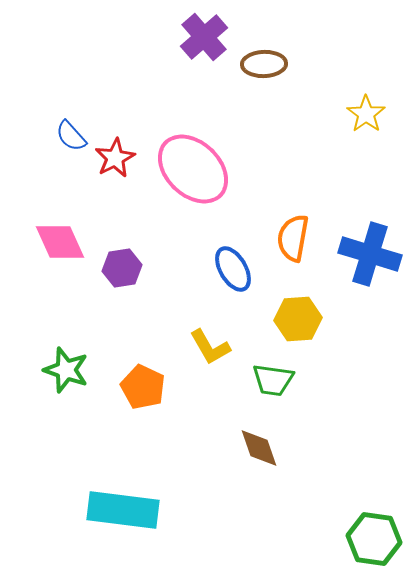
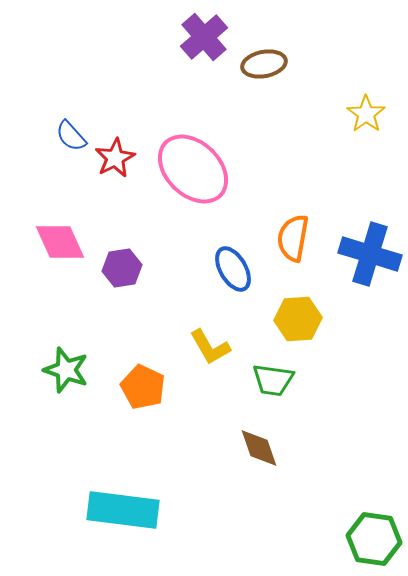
brown ellipse: rotated 9 degrees counterclockwise
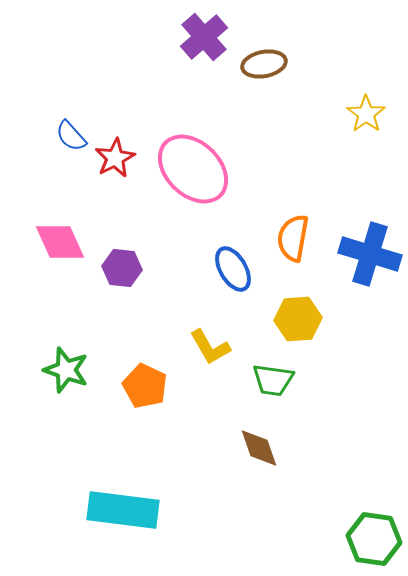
purple hexagon: rotated 15 degrees clockwise
orange pentagon: moved 2 px right, 1 px up
